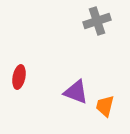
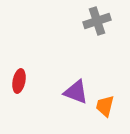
red ellipse: moved 4 px down
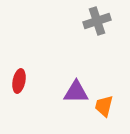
purple triangle: rotated 20 degrees counterclockwise
orange trapezoid: moved 1 px left
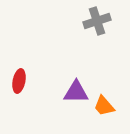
orange trapezoid: rotated 55 degrees counterclockwise
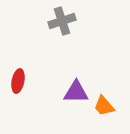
gray cross: moved 35 px left
red ellipse: moved 1 px left
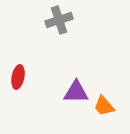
gray cross: moved 3 px left, 1 px up
red ellipse: moved 4 px up
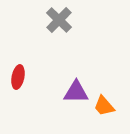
gray cross: rotated 28 degrees counterclockwise
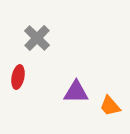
gray cross: moved 22 px left, 18 px down
orange trapezoid: moved 6 px right
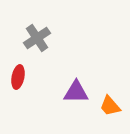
gray cross: rotated 12 degrees clockwise
